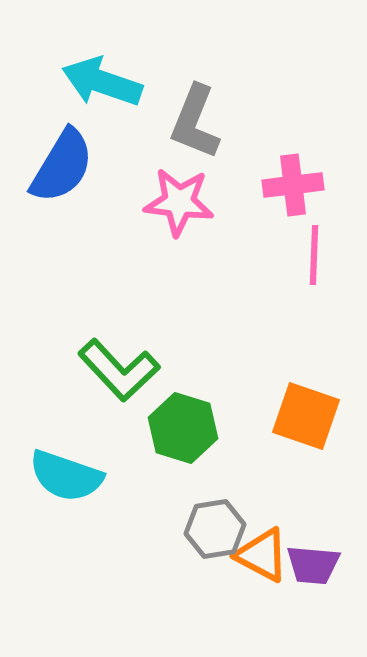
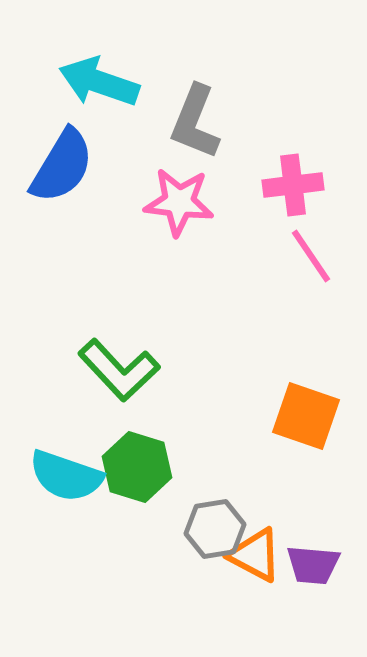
cyan arrow: moved 3 px left
pink line: moved 3 px left, 1 px down; rotated 36 degrees counterclockwise
green hexagon: moved 46 px left, 39 px down
orange triangle: moved 7 px left
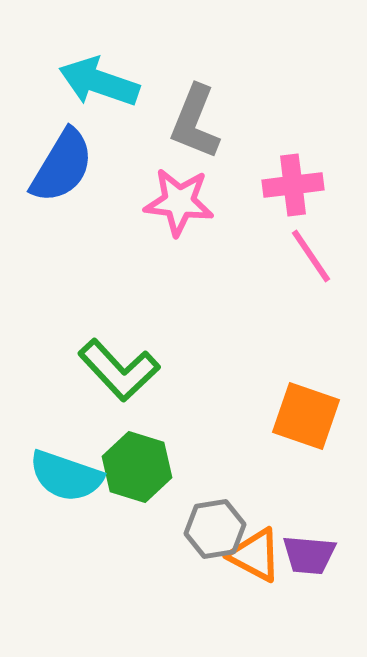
purple trapezoid: moved 4 px left, 10 px up
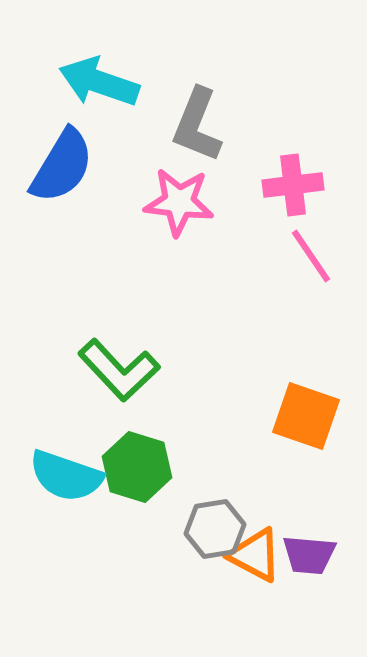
gray L-shape: moved 2 px right, 3 px down
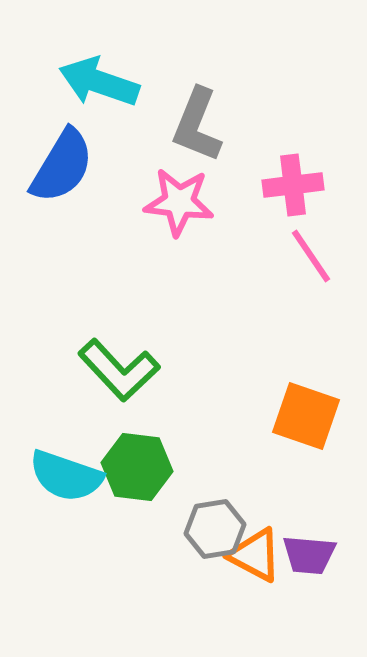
green hexagon: rotated 10 degrees counterclockwise
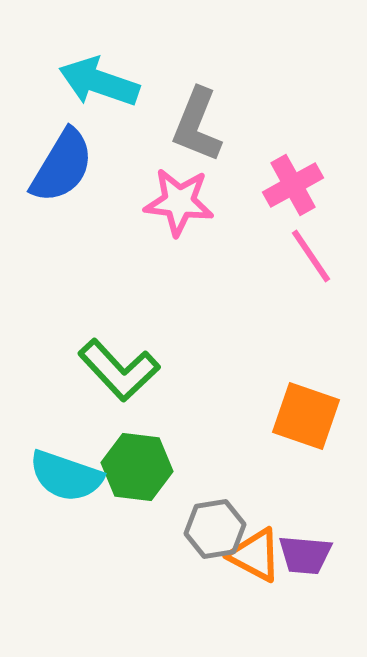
pink cross: rotated 22 degrees counterclockwise
purple trapezoid: moved 4 px left
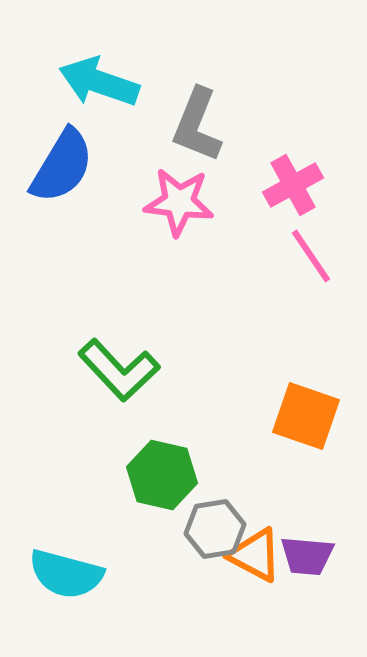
green hexagon: moved 25 px right, 8 px down; rotated 6 degrees clockwise
cyan semicircle: moved 98 px down; rotated 4 degrees counterclockwise
purple trapezoid: moved 2 px right, 1 px down
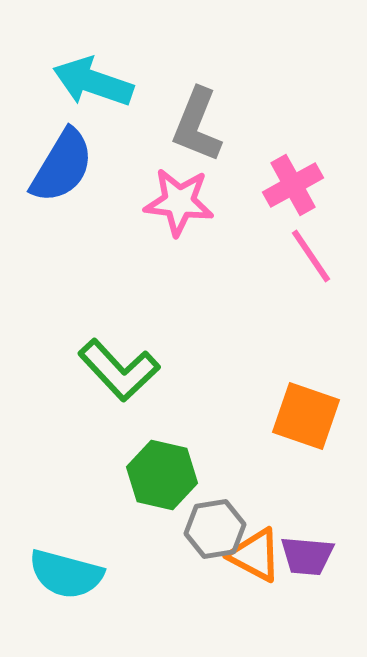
cyan arrow: moved 6 px left
